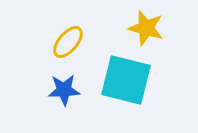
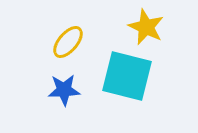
yellow star: moved 1 px up; rotated 9 degrees clockwise
cyan square: moved 1 px right, 4 px up
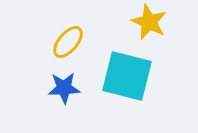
yellow star: moved 3 px right, 5 px up
blue star: moved 2 px up
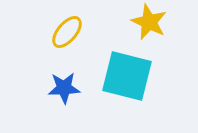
yellow ellipse: moved 1 px left, 10 px up
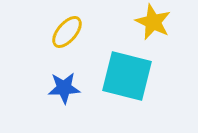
yellow star: moved 4 px right
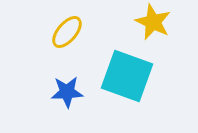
cyan square: rotated 6 degrees clockwise
blue star: moved 3 px right, 4 px down
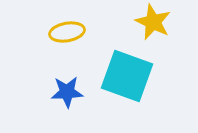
yellow ellipse: rotated 40 degrees clockwise
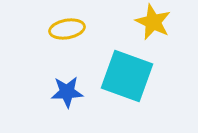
yellow ellipse: moved 3 px up
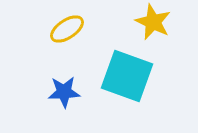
yellow ellipse: rotated 24 degrees counterclockwise
blue star: moved 3 px left
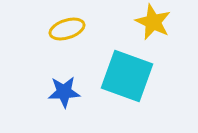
yellow ellipse: rotated 16 degrees clockwise
